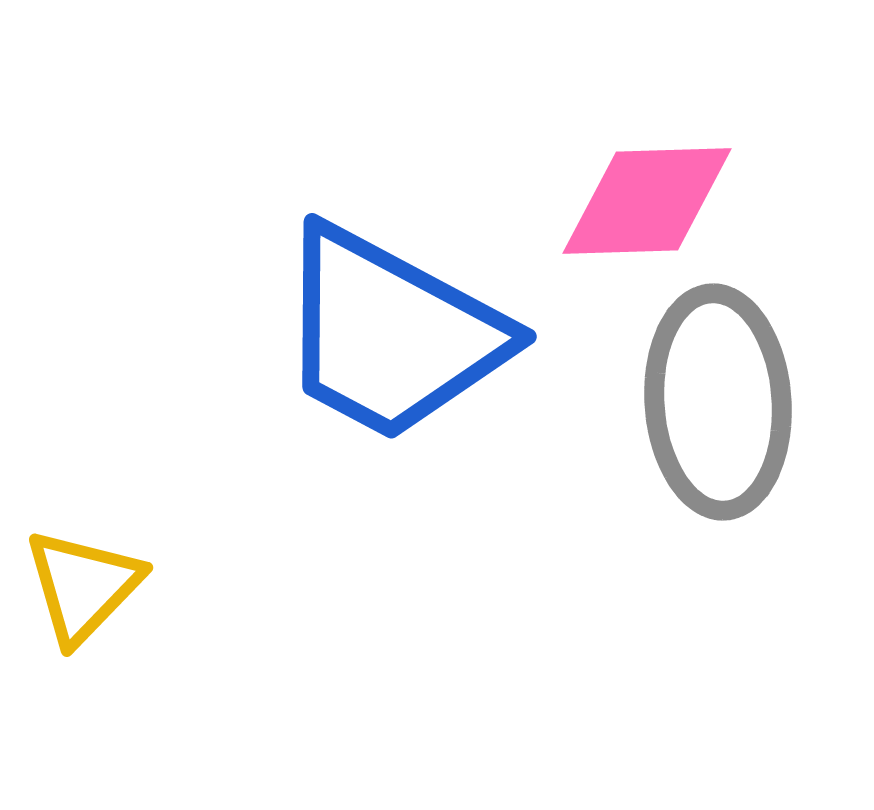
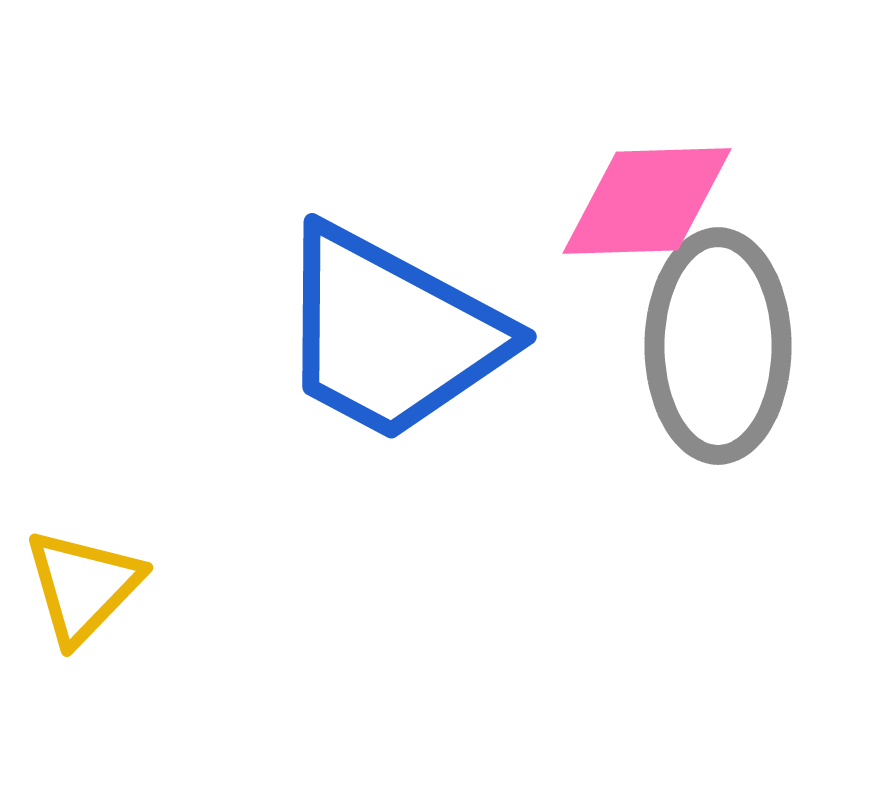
gray ellipse: moved 56 px up; rotated 4 degrees clockwise
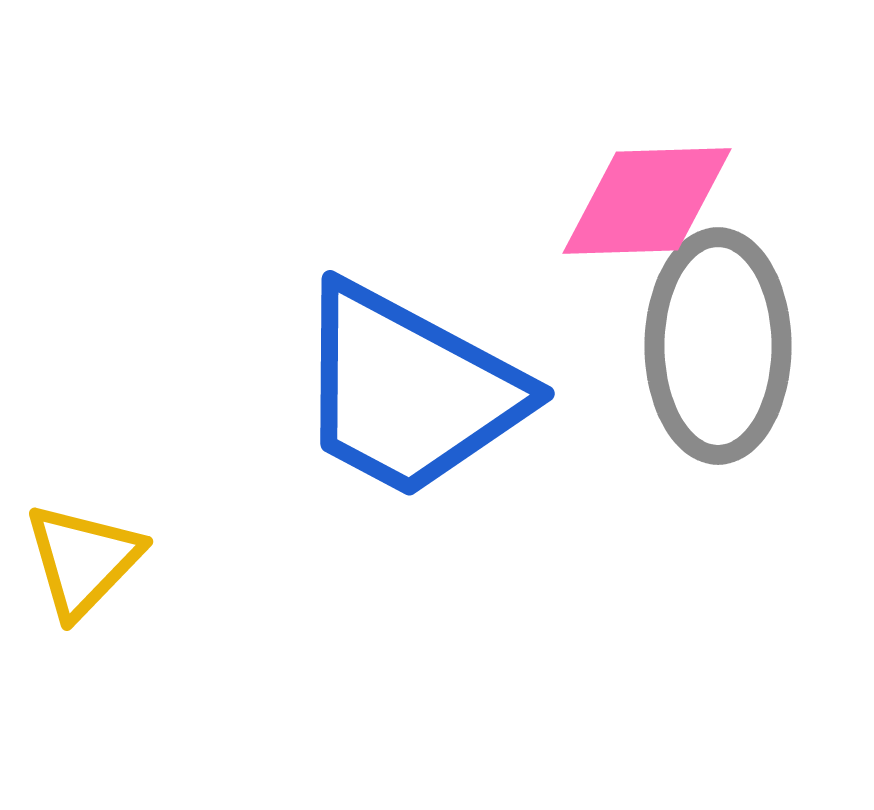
blue trapezoid: moved 18 px right, 57 px down
yellow triangle: moved 26 px up
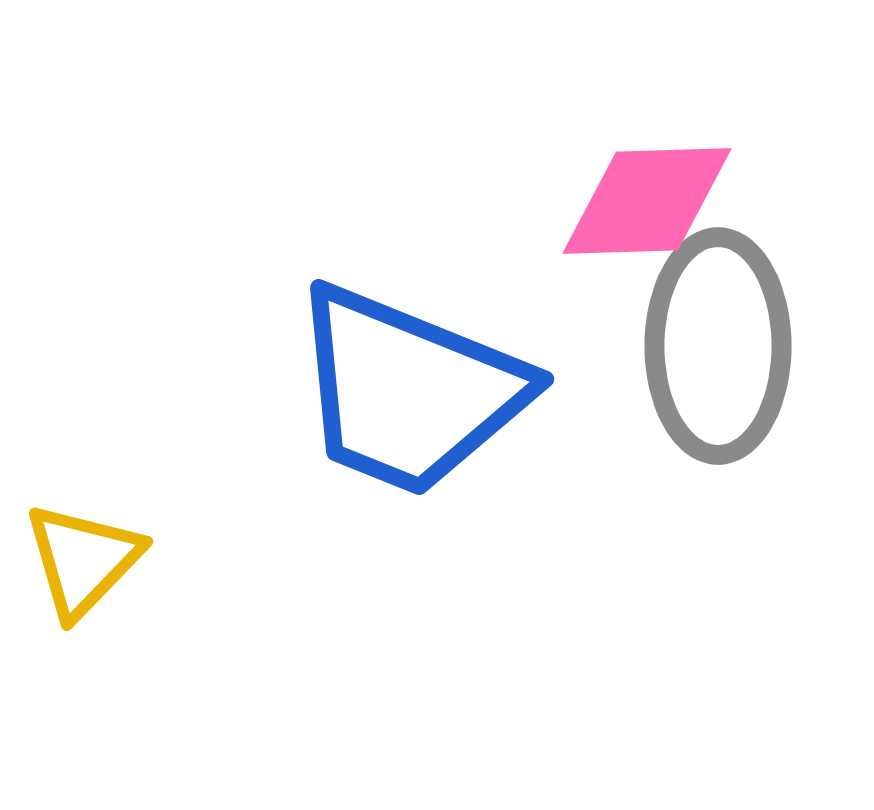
blue trapezoid: rotated 6 degrees counterclockwise
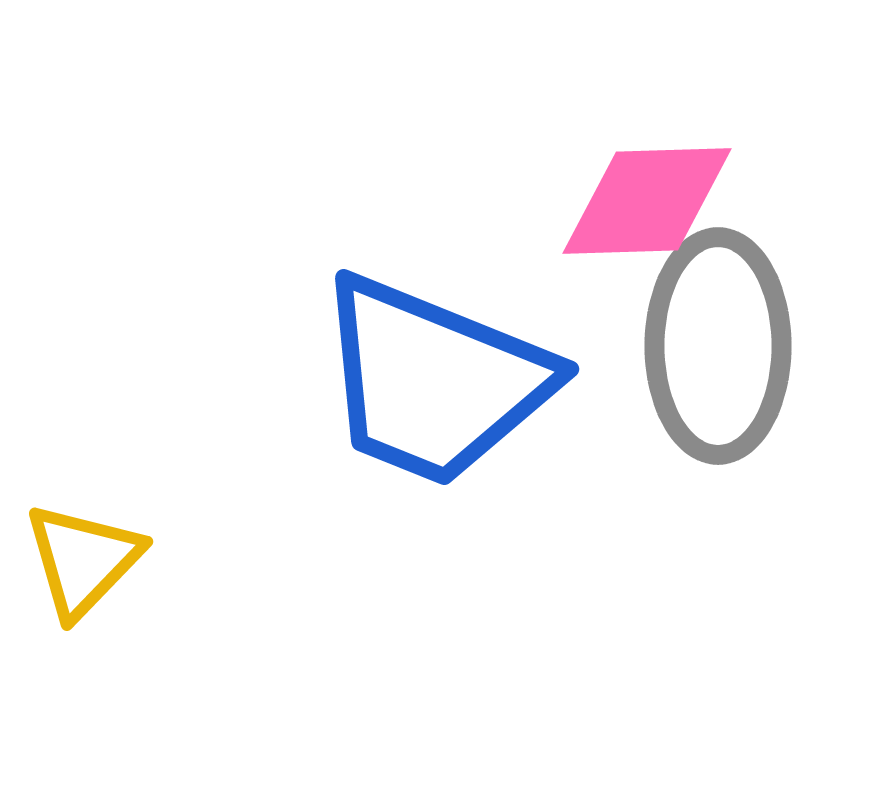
blue trapezoid: moved 25 px right, 10 px up
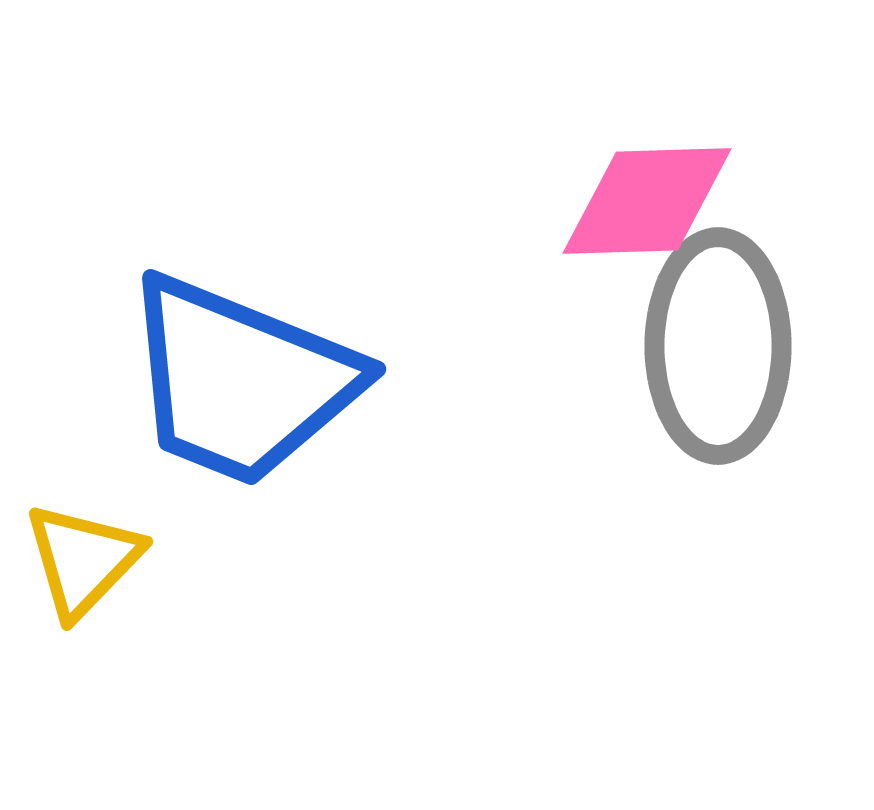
blue trapezoid: moved 193 px left
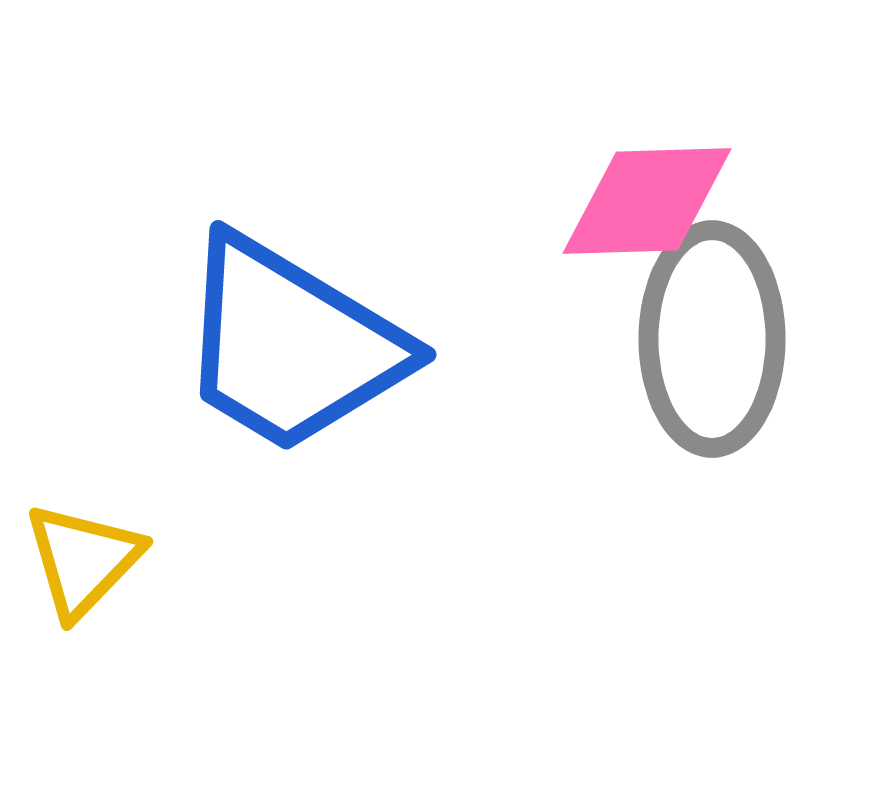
gray ellipse: moved 6 px left, 7 px up
blue trapezoid: moved 50 px right, 36 px up; rotated 9 degrees clockwise
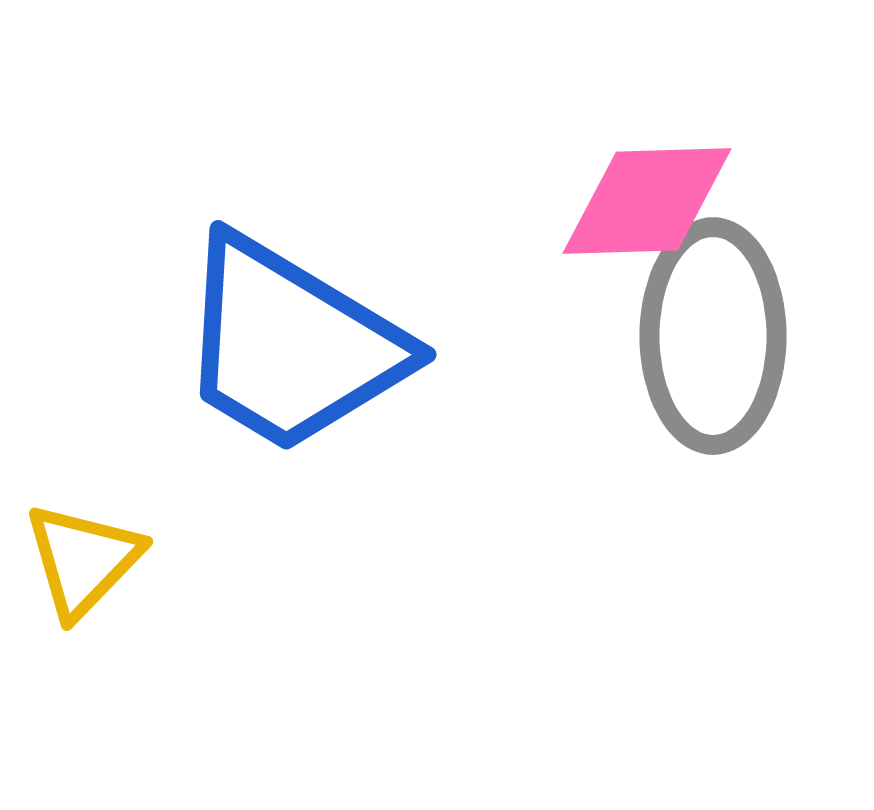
gray ellipse: moved 1 px right, 3 px up
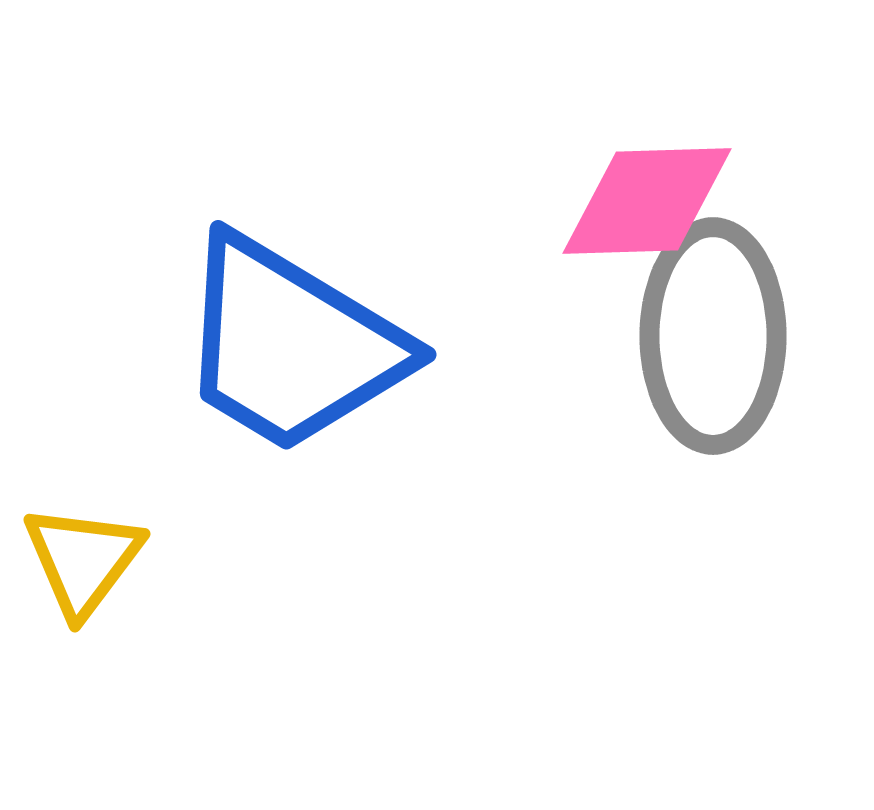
yellow triangle: rotated 7 degrees counterclockwise
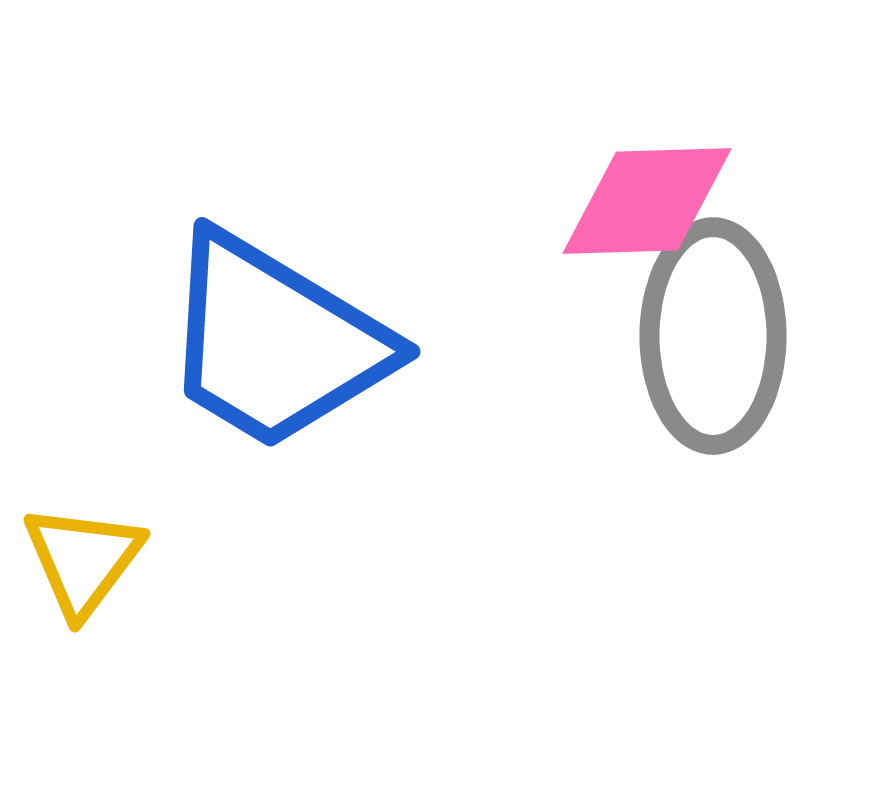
blue trapezoid: moved 16 px left, 3 px up
